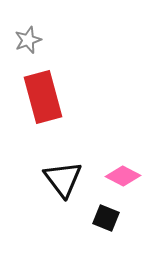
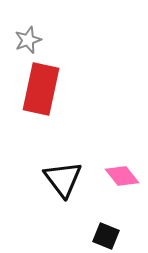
red rectangle: moved 2 px left, 8 px up; rotated 27 degrees clockwise
pink diamond: moved 1 px left; rotated 24 degrees clockwise
black square: moved 18 px down
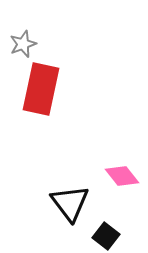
gray star: moved 5 px left, 4 px down
black triangle: moved 7 px right, 24 px down
black square: rotated 16 degrees clockwise
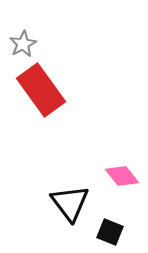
gray star: rotated 8 degrees counterclockwise
red rectangle: moved 1 px down; rotated 48 degrees counterclockwise
black square: moved 4 px right, 4 px up; rotated 16 degrees counterclockwise
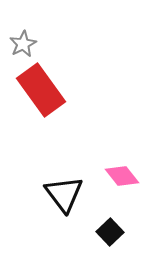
black triangle: moved 6 px left, 9 px up
black square: rotated 24 degrees clockwise
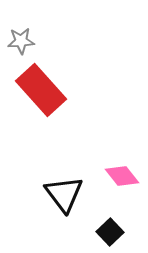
gray star: moved 2 px left, 3 px up; rotated 24 degrees clockwise
red rectangle: rotated 6 degrees counterclockwise
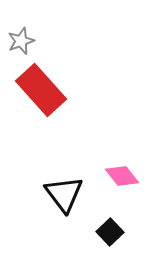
gray star: rotated 16 degrees counterclockwise
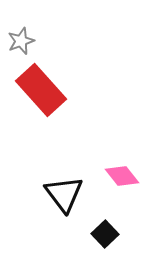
black square: moved 5 px left, 2 px down
